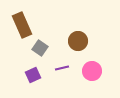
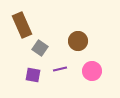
purple line: moved 2 px left, 1 px down
purple square: rotated 35 degrees clockwise
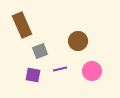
gray square: moved 3 px down; rotated 35 degrees clockwise
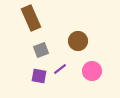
brown rectangle: moved 9 px right, 7 px up
gray square: moved 1 px right, 1 px up
purple line: rotated 24 degrees counterclockwise
purple square: moved 6 px right, 1 px down
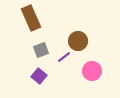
purple line: moved 4 px right, 12 px up
purple square: rotated 28 degrees clockwise
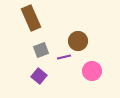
purple line: rotated 24 degrees clockwise
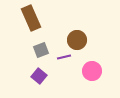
brown circle: moved 1 px left, 1 px up
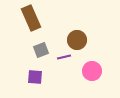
purple square: moved 4 px left, 1 px down; rotated 35 degrees counterclockwise
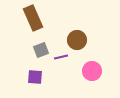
brown rectangle: moved 2 px right
purple line: moved 3 px left
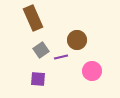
gray square: rotated 14 degrees counterclockwise
purple square: moved 3 px right, 2 px down
